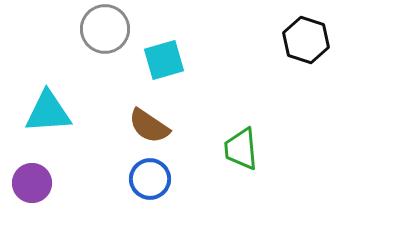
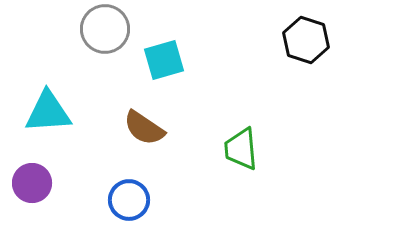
brown semicircle: moved 5 px left, 2 px down
blue circle: moved 21 px left, 21 px down
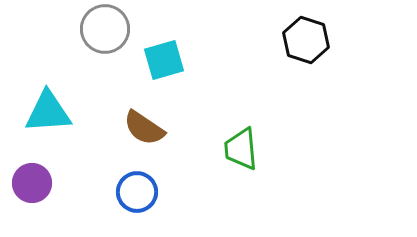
blue circle: moved 8 px right, 8 px up
